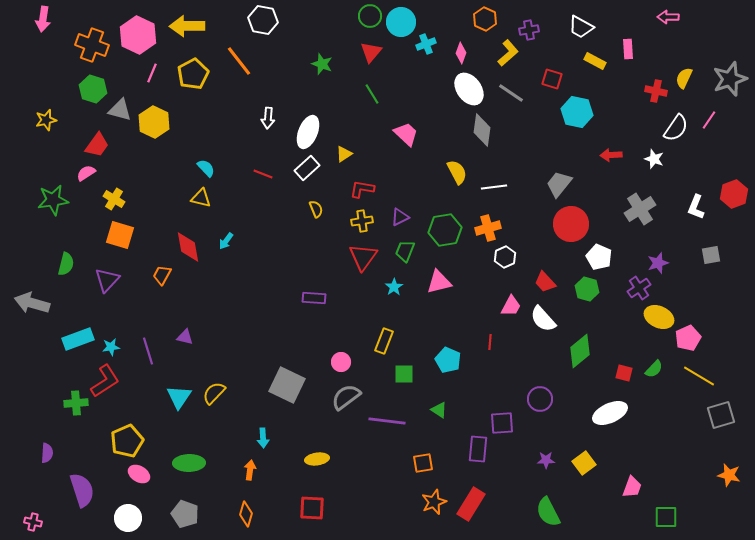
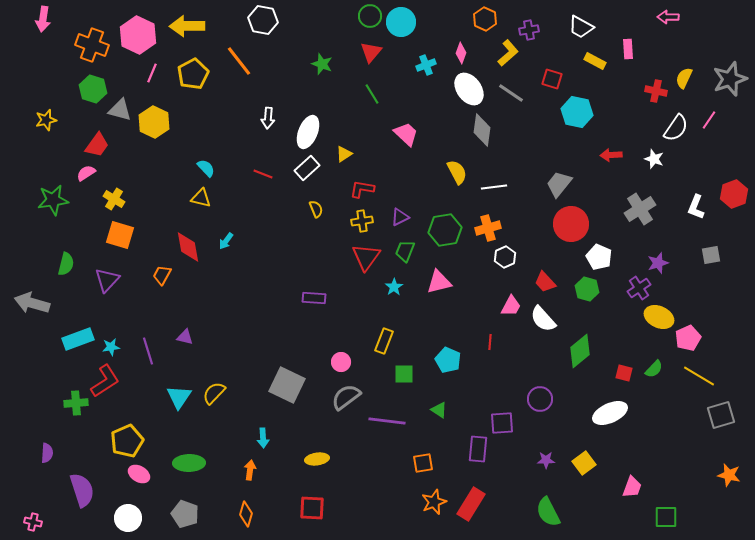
cyan cross at (426, 44): moved 21 px down
red triangle at (363, 257): moved 3 px right
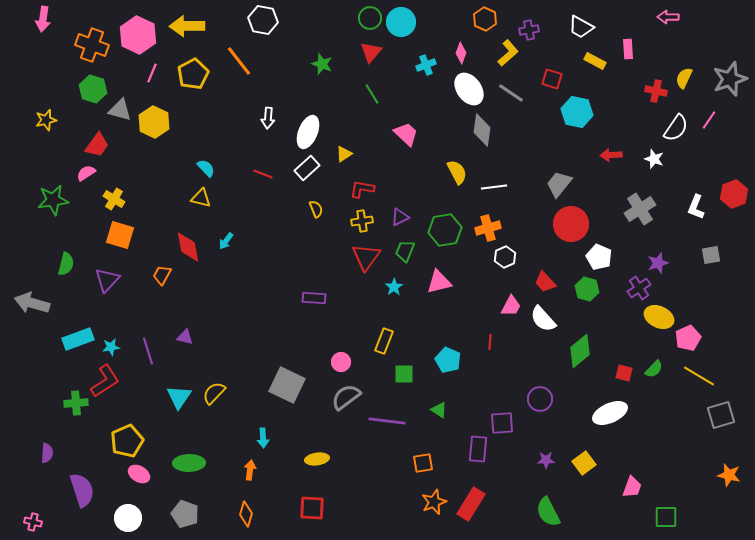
green circle at (370, 16): moved 2 px down
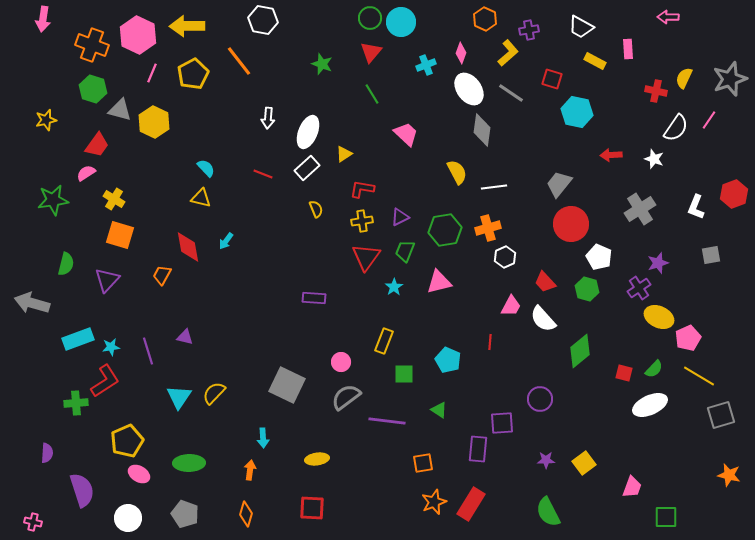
white ellipse at (610, 413): moved 40 px right, 8 px up
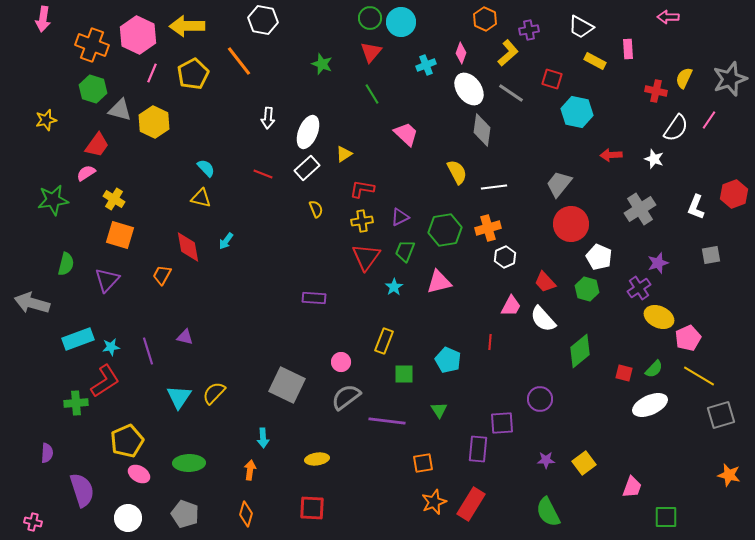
green triangle at (439, 410): rotated 24 degrees clockwise
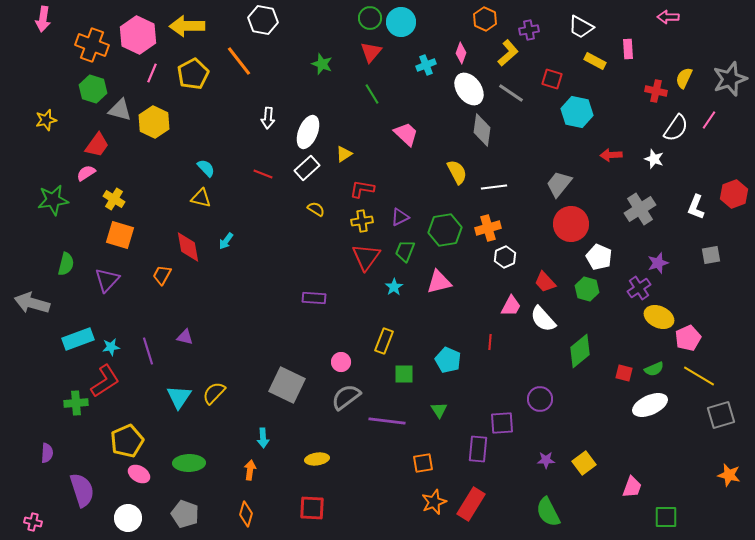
yellow semicircle at (316, 209): rotated 36 degrees counterclockwise
green semicircle at (654, 369): rotated 24 degrees clockwise
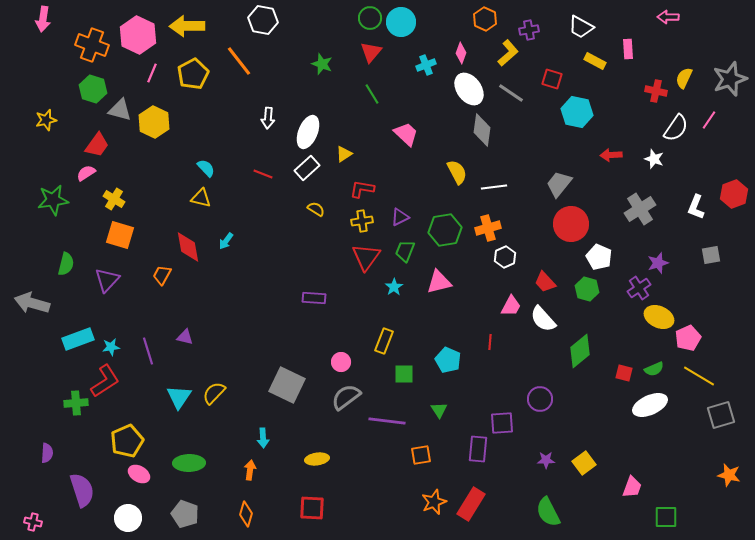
orange square at (423, 463): moved 2 px left, 8 px up
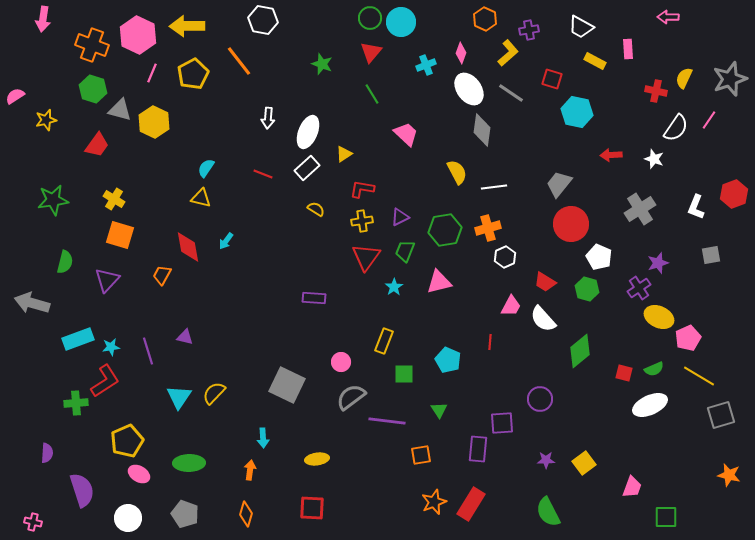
cyan semicircle at (206, 168): rotated 102 degrees counterclockwise
pink semicircle at (86, 173): moved 71 px left, 77 px up
green semicircle at (66, 264): moved 1 px left, 2 px up
red trapezoid at (545, 282): rotated 15 degrees counterclockwise
gray semicircle at (346, 397): moved 5 px right
